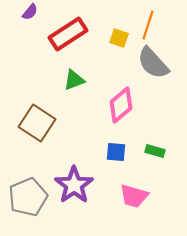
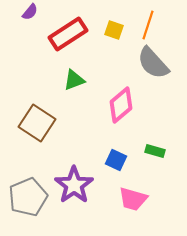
yellow square: moved 5 px left, 8 px up
blue square: moved 8 px down; rotated 20 degrees clockwise
pink trapezoid: moved 1 px left, 3 px down
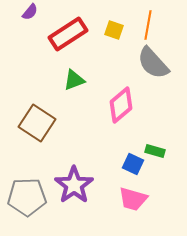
orange line: rotated 8 degrees counterclockwise
blue square: moved 17 px right, 4 px down
gray pentagon: moved 1 px left; rotated 21 degrees clockwise
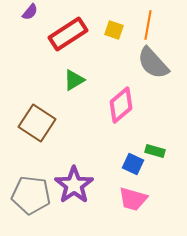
green triangle: rotated 10 degrees counterclockwise
gray pentagon: moved 4 px right, 2 px up; rotated 9 degrees clockwise
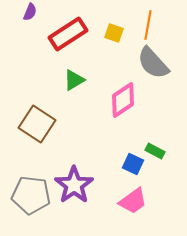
purple semicircle: rotated 18 degrees counterclockwise
yellow square: moved 3 px down
pink diamond: moved 2 px right, 5 px up; rotated 6 degrees clockwise
brown square: moved 1 px down
green rectangle: rotated 12 degrees clockwise
pink trapezoid: moved 2 px down; rotated 52 degrees counterclockwise
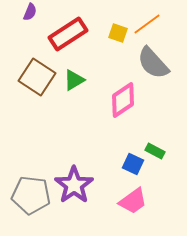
orange line: moved 1 px left, 1 px up; rotated 44 degrees clockwise
yellow square: moved 4 px right
brown square: moved 47 px up
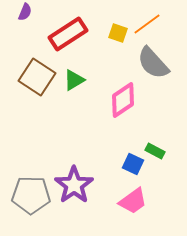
purple semicircle: moved 5 px left
gray pentagon: rotated 6 degrees counterclockwise
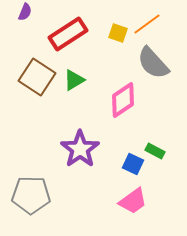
purple star: moved 6 px right, 36 px up
